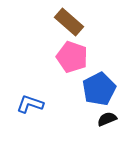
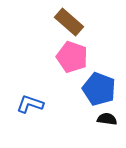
blue pentagon: rotated 24 degrees counterclockwise
black semicircle: rotated 30 degrees clockwise
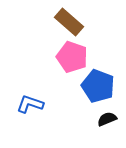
blue pentagon: moved 1 px left, 3 px up
black semicircle: rotated 30 degrees counterclockwise
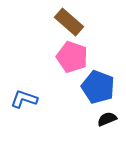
blue pentagon: moved 1 px down
blue L-shape: moved 6 px left, 5 px up
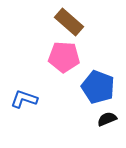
pink pentagon: moved 8 px left; rotated 16 degrees counterclockwise
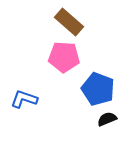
blue pentagon: moved 2 px down
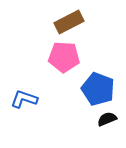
brown rectangle: rotated 68 degrees counterclockwise
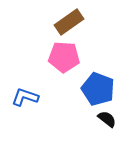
brown rectangle: rotated 8 degrees counterclockwise
blue L-shape: moved 1 px right, 2 px up
black semicircle: rotated 60 degrees clockwise
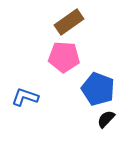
black semicircle: moved 1 px left; rotated 84 degrees counterclockwise
